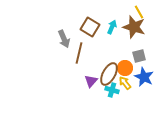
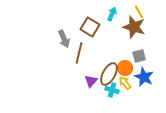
cyan arrow: moved 13 px up
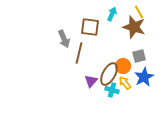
brown square: rotated 24 degrees counterclockwise
orange circle: moved 2 px left, 2 px up
blue star: rotated 18 degrees clockwise
